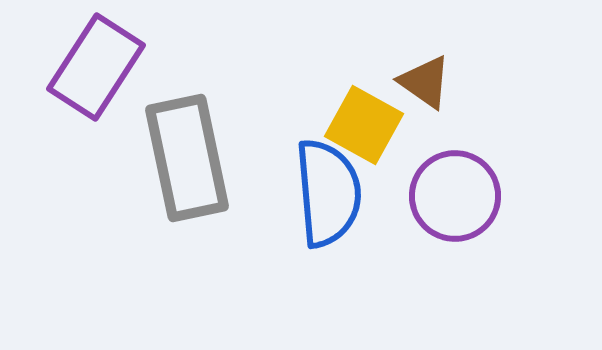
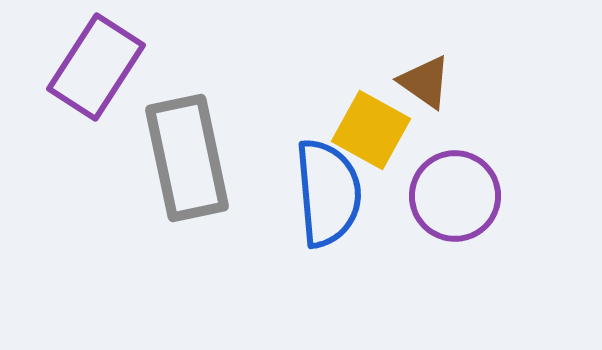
yellow square: moved 7 px right, 5 px down
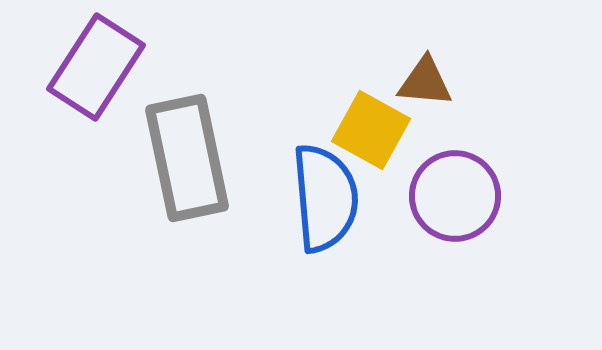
brown triangle: rotated 30 degrees counterclockwise
blue semicircle: moved 3 px left, 5 px down
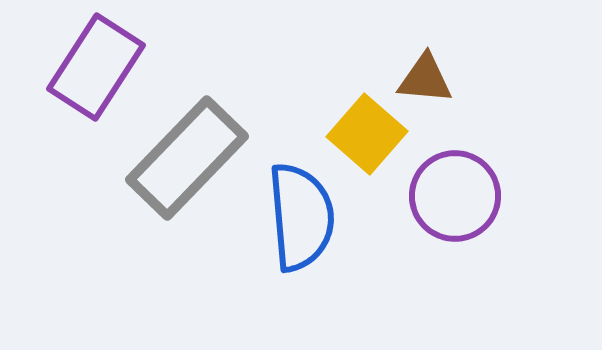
brown triangle: moved 3 px up
yellow square: moved 4 px left, 4 px down; rotated 12 degrees clockwise
gray rectangle: rotated 56 degrees clockwise
blue semicircle: moved 24 px left, 19 px down
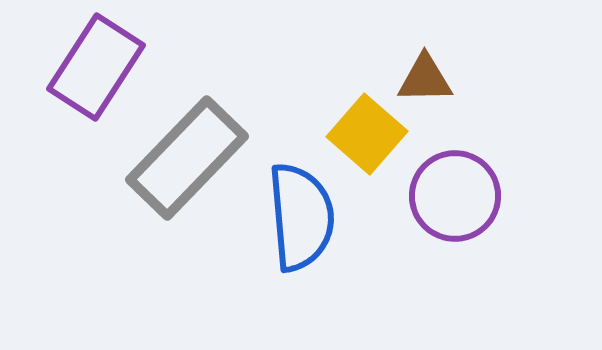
brown triangle: rotated 6 degrees counterclockwise
